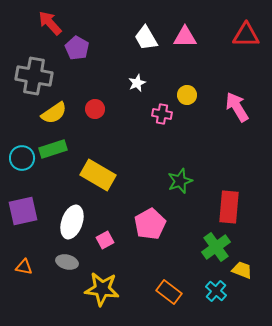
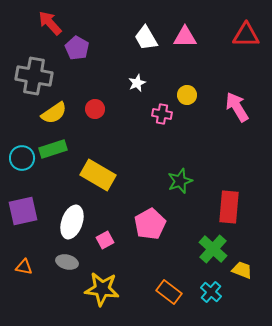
green cross: moved 3 px left, 2 px down; rotated 12 degrees counterclockwise
cyan cross: moved 5 px left, 1 px down
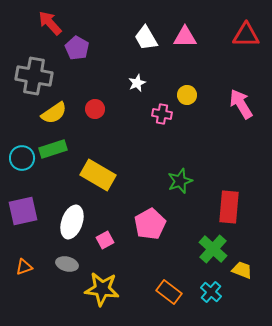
pink arrow: moved 4 px right, 3 px up
gray ellipse: moved 2 px down
orange triangle: rotated 30 degrees counterclockwise
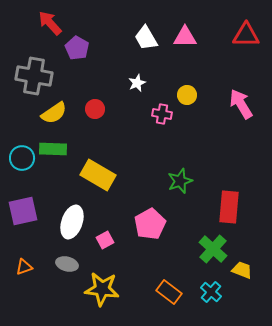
green rectangle: rotated 20 degrees clockwise
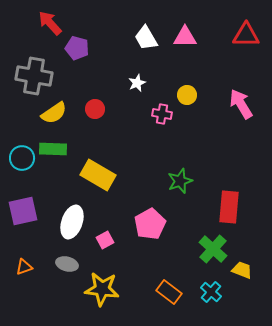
purple pentagon: rotated 15 degrees counterclockwise
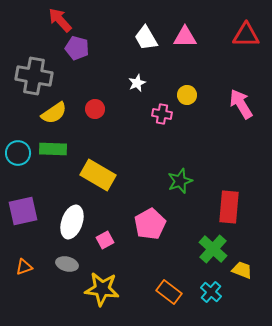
red arrow: moved 10 px right, 3 px up
cyan circle: moved 4 px left, 5 px up
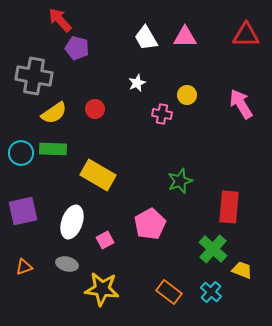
cyan circle: moved 3 px right
